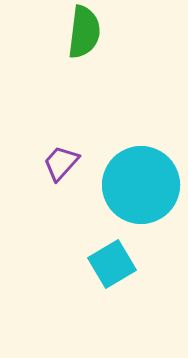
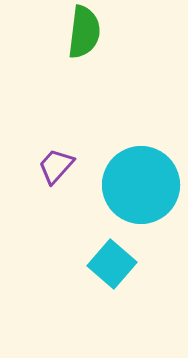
purple trapezoid: moved 5 px left, 3 px down
cyan square: rotated 18 degrees counterclockwise
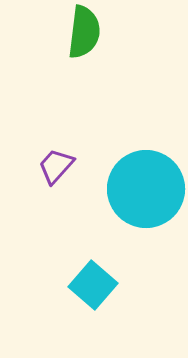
cyan circle: moved 5 px right, 4 px down
cyan square: moved 19 px left, 21 px down
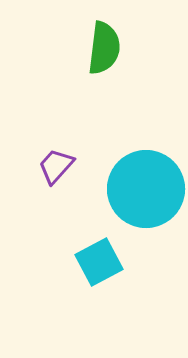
green semicircle: moved 20 px right, 16 px down
cyan square: moved 6 px right, 23 px up; rotated 21 degrees clockwise
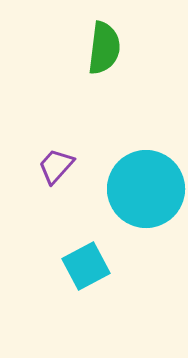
cyan square: moved 13 px left, 4 px down
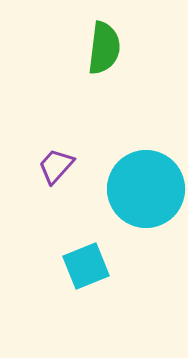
cyan square: rotated 6 degrees clockwise
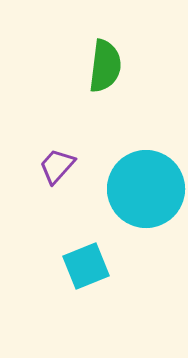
green semicircle: moved 1 px right, 18 px down
purple trapezoid: moved 1 px right
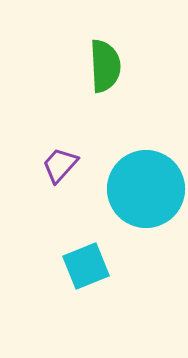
green semicircle: rotated 10 degrees counterclockwise
purple trapezoid: moved 3 px right, 1 px up
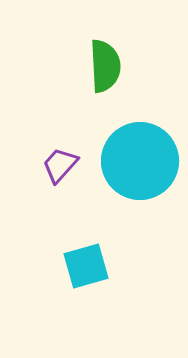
cyan circle: moved 6 px left, 28 px up
cyan square: rotated 6 degrees clockwise
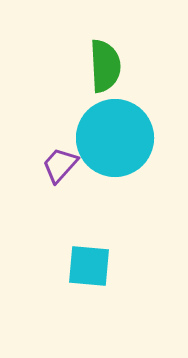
cyan circle: moved 25 px left, 23 px up
cyan square: moved 3 px right; rotated 21 degrees clockwise
